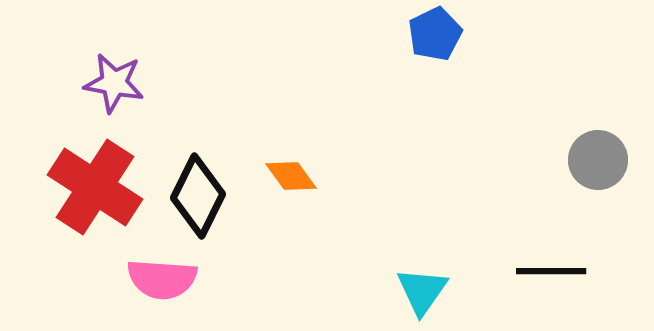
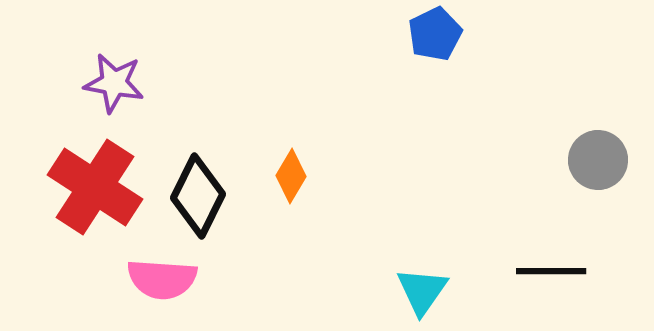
orange diamond: rotated 66 degrees clockwise
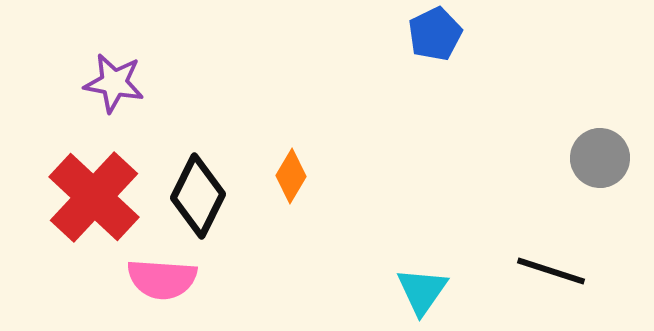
gray circle: moved 2 px right, 2 px up
red cross: moved 1 px left, 10 px down; rotated 10 degrees clockwise
black line: rotated 18 degrees clockwise
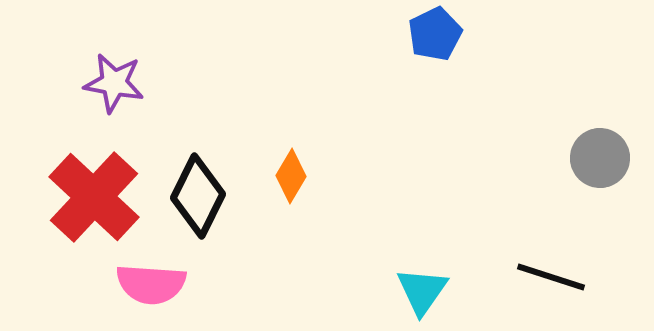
black line: moved 6 px down
pink semicircle: moved 11 px left, 5 px down
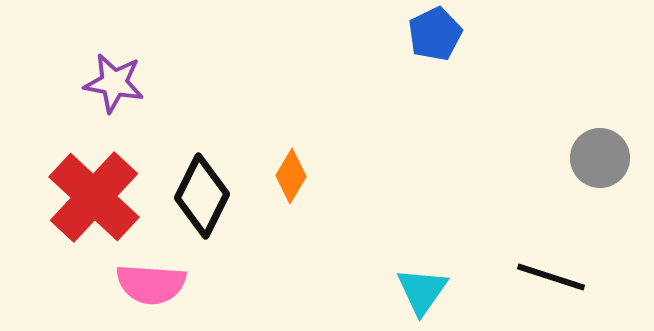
black diamond: moved 4 px right
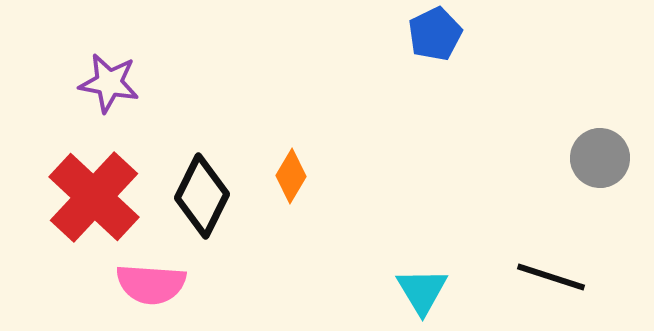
purple star: moved 5 px left
cyan triangle: rotated 6 degrees counterclockwise
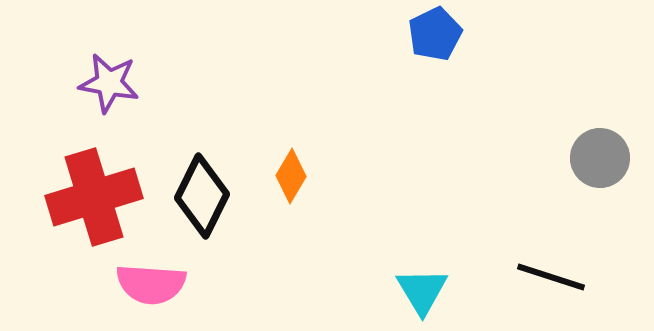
red cross: rotated 30 degrees clockwise
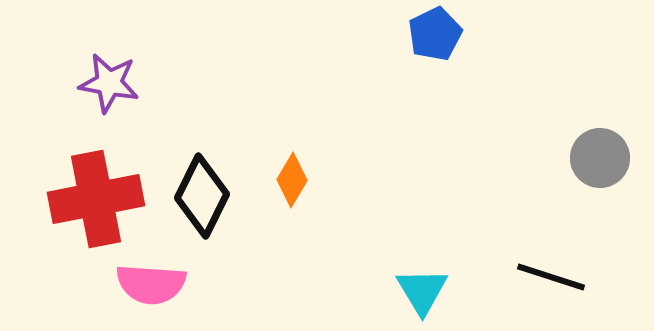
orange diamond: moved 1 px right, 4 px down
red cross: moved 2 px right, 2 px down; rotated 6 degrees clockwise
